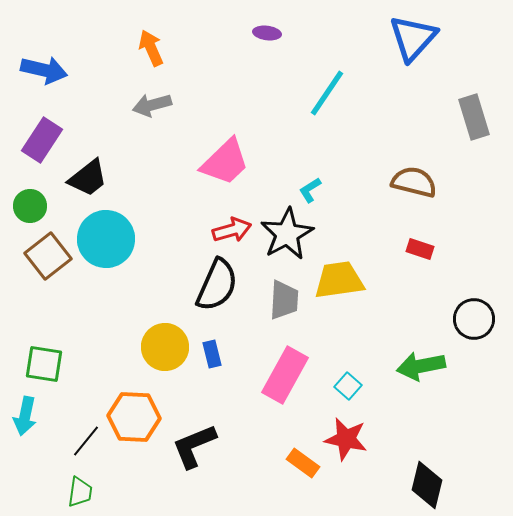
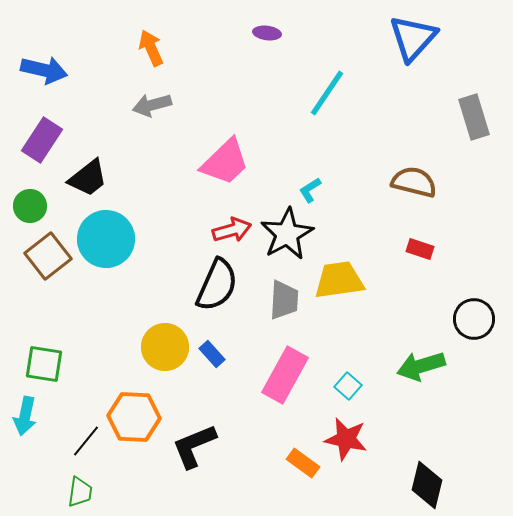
blue rectangle: rotated 28 degrees counterclockwise
green arrow: rotated 6 degrees counterclockwise
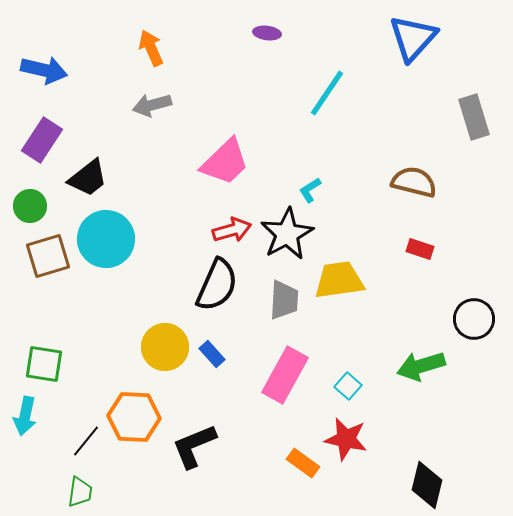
brown square: rotated 21 degrees clockwise
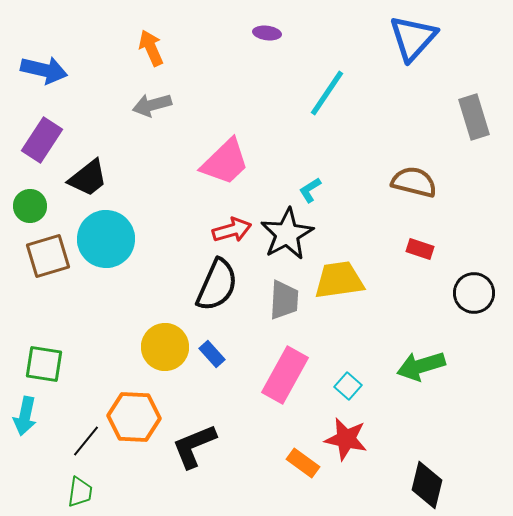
black circle: moved 26 px up
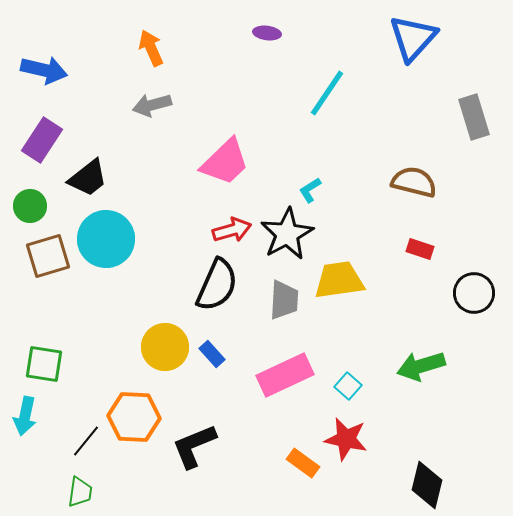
pink rectangle: rotated 36 degrees clockwise
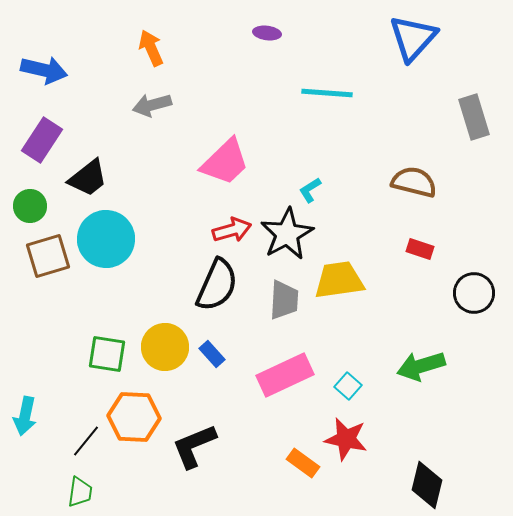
cyan line: rotated 60 degrees clockwise
green square: moved 63 px right, 10 px up
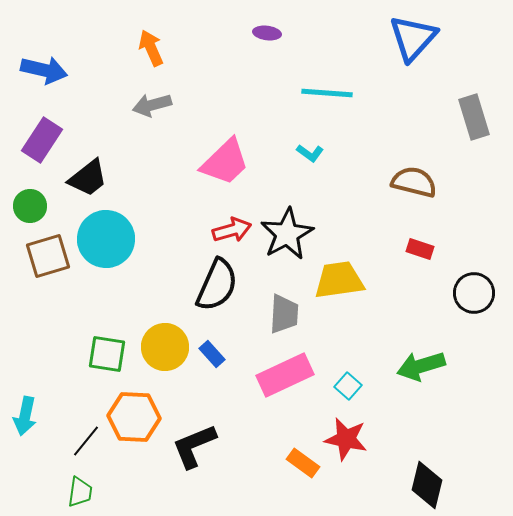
cyan L-shape: moved 37 px up; rotated 112 degrees counterclockwise
gray trapezoid: moved 14 px down
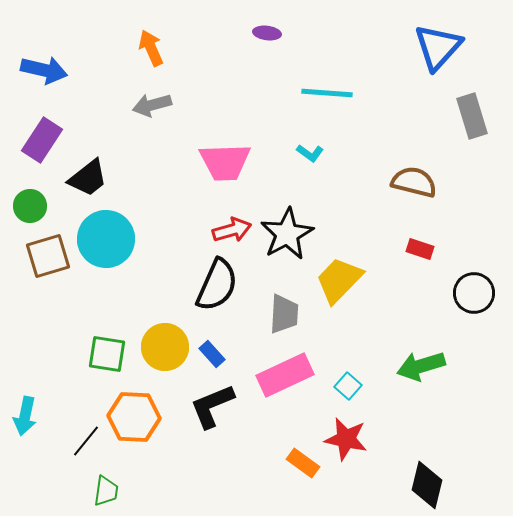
blue triangle: moved 25 px right, 9 px down
gray rectangle: moved 2 px left, 1 px up
pink trapezoid: rotated 42 degrees clockwise
yellow trapezoid: rotated 38 degrees counterclockwise
black L-shape: moved 18 px right, 40 px up
green trapezoid: moved 26 px right, 1 px up
